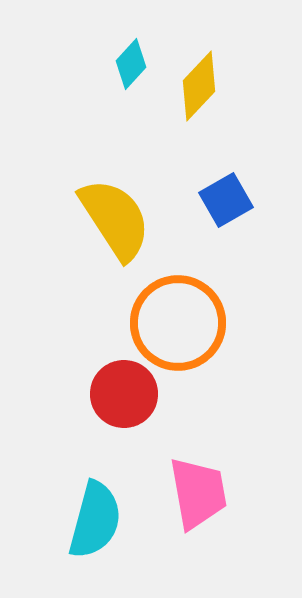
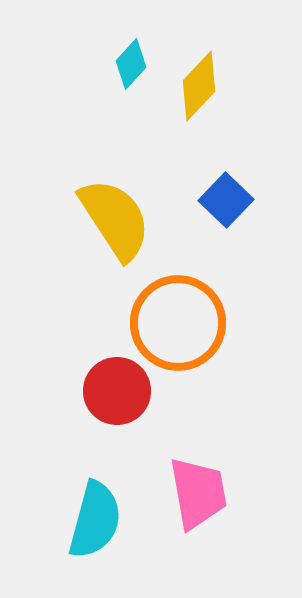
blue square: rotated 16 degrees counterclockwise
red circle: moved 7 px left, 3 px up
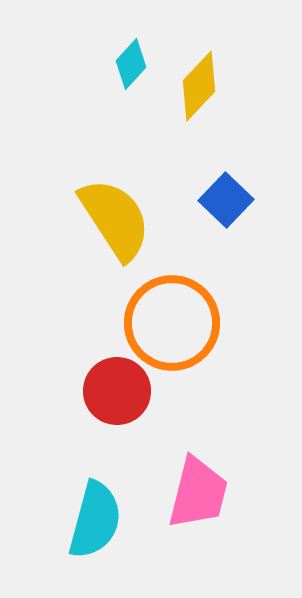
orange circle: moved 6 px left
pink trapezoid: rotated 24 degrees clockwise
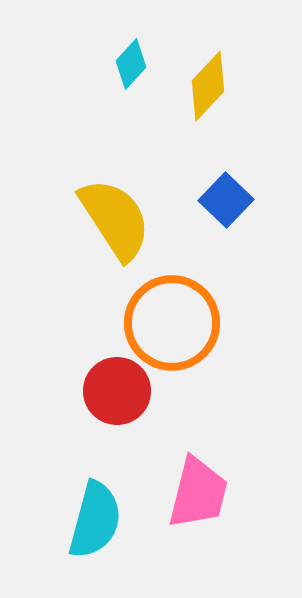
yellow diamond: moved 9 px right
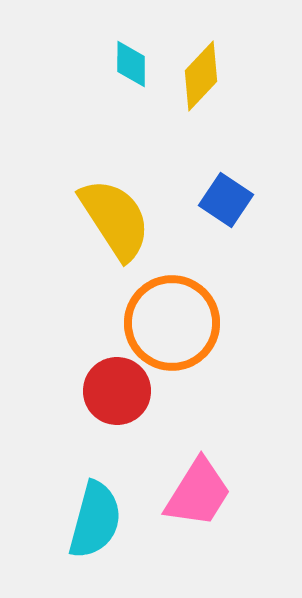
cyan diamond: rotated 42 degrees counterclockwise
yellow diamond: moved 7 px left, 10 px up
blue square: rotated 10 degrees counterclockwise
pink trapezoid: rotated 18 degrees clockwise
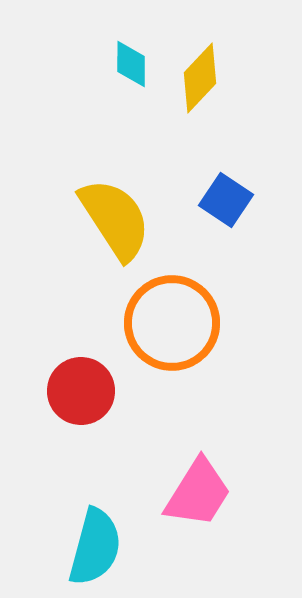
yellow diamond: moved 1 px left, 2 px down
red circle: moved 36 px left
cyan semicircle: moved 27 px down
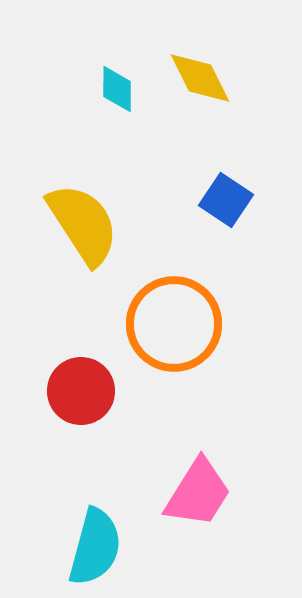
cyan diamond: moved 14 px left, 25 px down
yellow diamond: rotated 70 degrees counterclockwise
yellow semicircle: moved 32 px left, 5 px down
orange circle: moved 2 px right, 1 px down
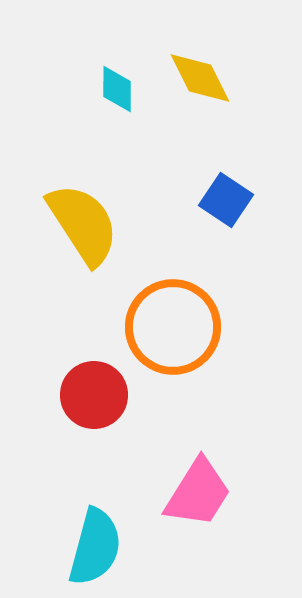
orange circle: moved 1 px left, 3 px down
red circle: moved 13 px right, 4 px down
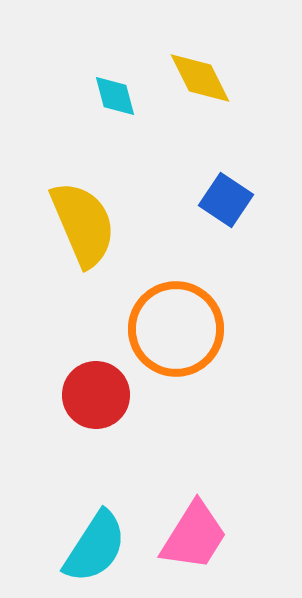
cyan diamond: moved 2 px left, 7 px down; rotated 15 degrees counterclockwise
yellow semicircle: rotated 10 degrees clockwise
orange circle: moved 3 px right, 2 px down
red circle: moved 2 px right
pink trapezoid: moved 4 px left, 43 px down
cyan semicircle: rotated 18 degrees clockwise
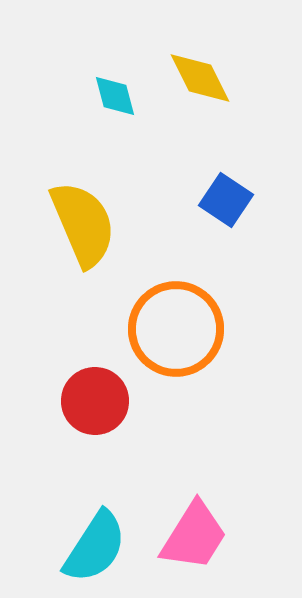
red circle: moved 1 px left, 6 px down
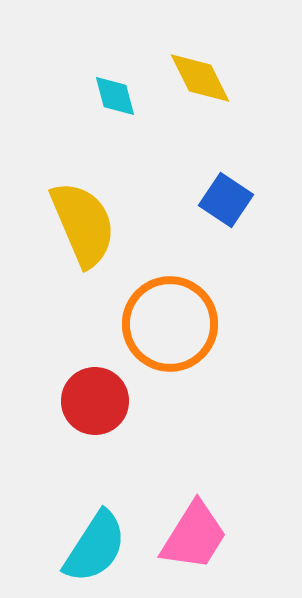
orange circle: moved 6 px left, 5 px up
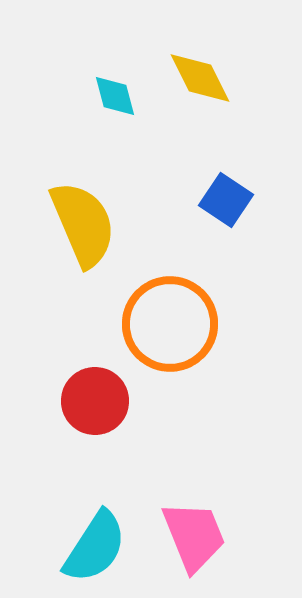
pink trapezoid: rotated 54 degrees counterclockwise
